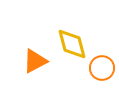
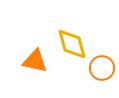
orange triangle: rotated 40 degrees clockwise
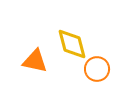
orange circle: moved 5 px left, 1 px down
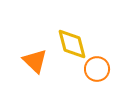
orange triangle: rotated 32 degrees clockwise
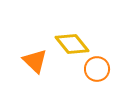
yellow diamond: rotated 24 degrees counterclockwise
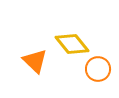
orange circle: moved 1 px right
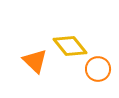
yellow diamond: moved 2 px left, 2 px down
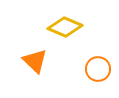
yellow diamond: moved 5 px left, 19 px up; rotated 28 degrees counterclockwise
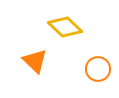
yellow diamond: rotated 20 degrees clockwise
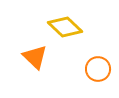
orange triangle: moved 4 px up
